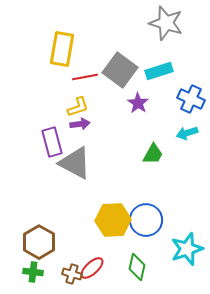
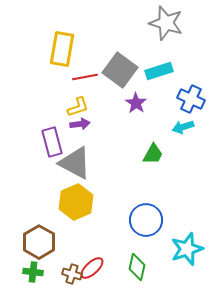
purple star: moved 2 px left
cyan arrow: moved 4 px left, 6 px up
yellow hexagon: moved 37 px left, 18 px up; rotated 20 degrees counterclockwise
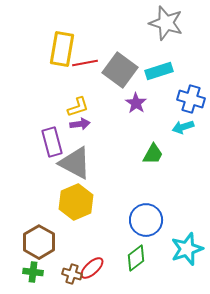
red line: moved 14 px up
blue cross: rotated 8 degrees counterclockwise
green diamond: moved 1 px left, 9 px up; rotated 40 degrees clockwise
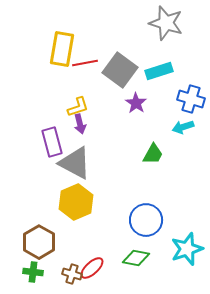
purple arrow: rotated 84 degrees clockwise
green diamond: rotated 48 degrees clockwise
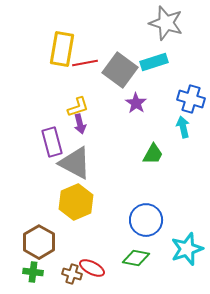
cyan rectangle: moved 5 px left, 9 px up
cyan arrow: rotated 95 degrees clockwise
red ellipse: rotated 70 degrees clockwise
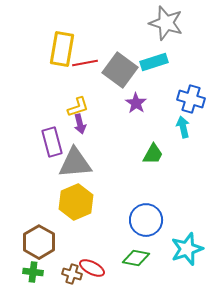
gray triangle: rotated 33 degrees counterclockwise
